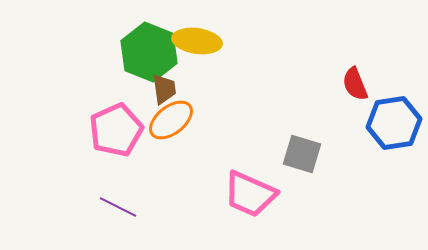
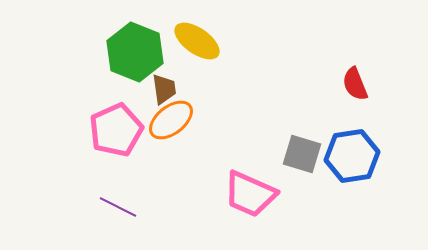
yellow ellipse: rotated 27 degrees clockwise
green hexagon: moved 14 px left
blue hexagon: moved 42 px left, 33 px down
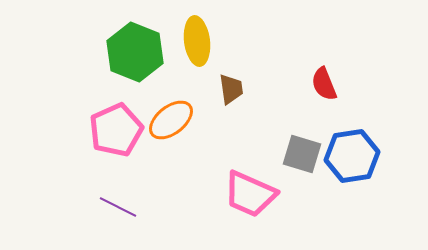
yellow ellipse: rotated 48 degrees clockwise
red semicircle: moved 31 px left
brown trapezoid: moved 67 px right
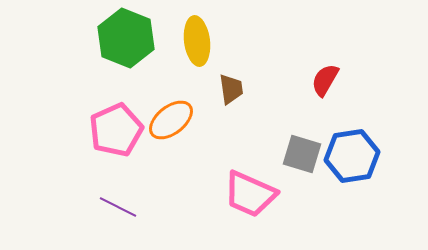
green hexagon: moved 9 px left, 14 px up
red semicircle: moved 1 px right, 4 px up; rotated 52 degrees clockwise
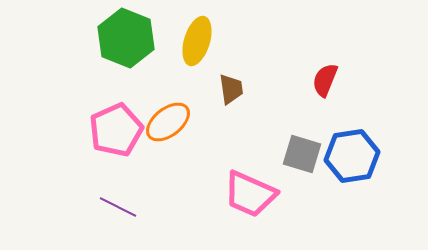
yellow ellipse: rotated 24 degrees clockwise
red semicircle: rotated 8 degrees counterclockwise
orange ellipse: moved 3 px left, 2 px down
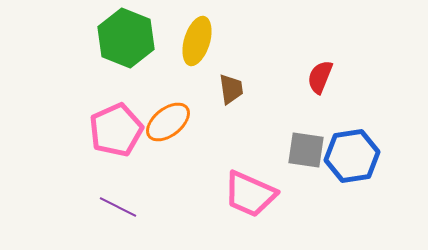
red semicircle: moved 5 px left, 3 px up
gray square: moved 4 px right, 4 px up; rotated 9 degrees counterclockwise
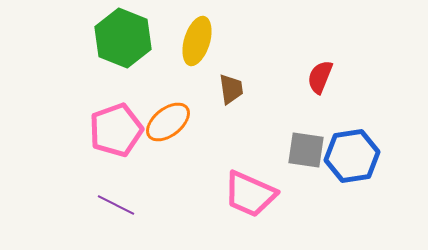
green hexagon: moved 3 px left
pink pentagon: rotated 4 degrees clockwise
purple line: moved 2 px left, 2 px up
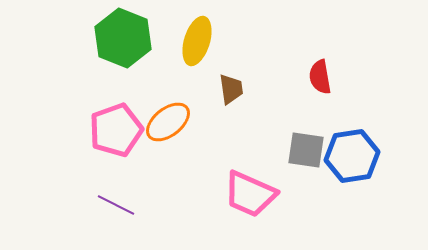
red semicircle: rotated 32 degrees counterclockwise
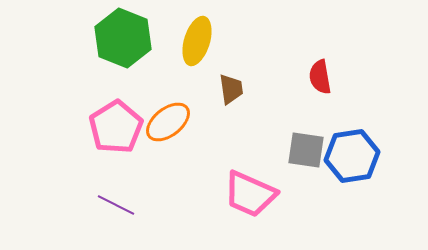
pink pentagon: moved 3 px up; rotated 12 degrees counterclockwise
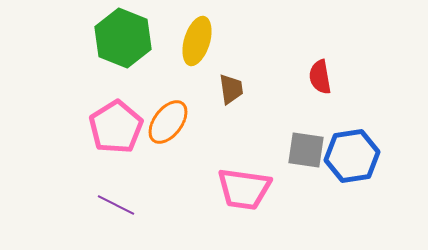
orange ellipse: rotated 15 degrees counterclockwise
pink trapezoid: moved 6 px left, 5 px up; rotated 16 degrees counterclockwise
